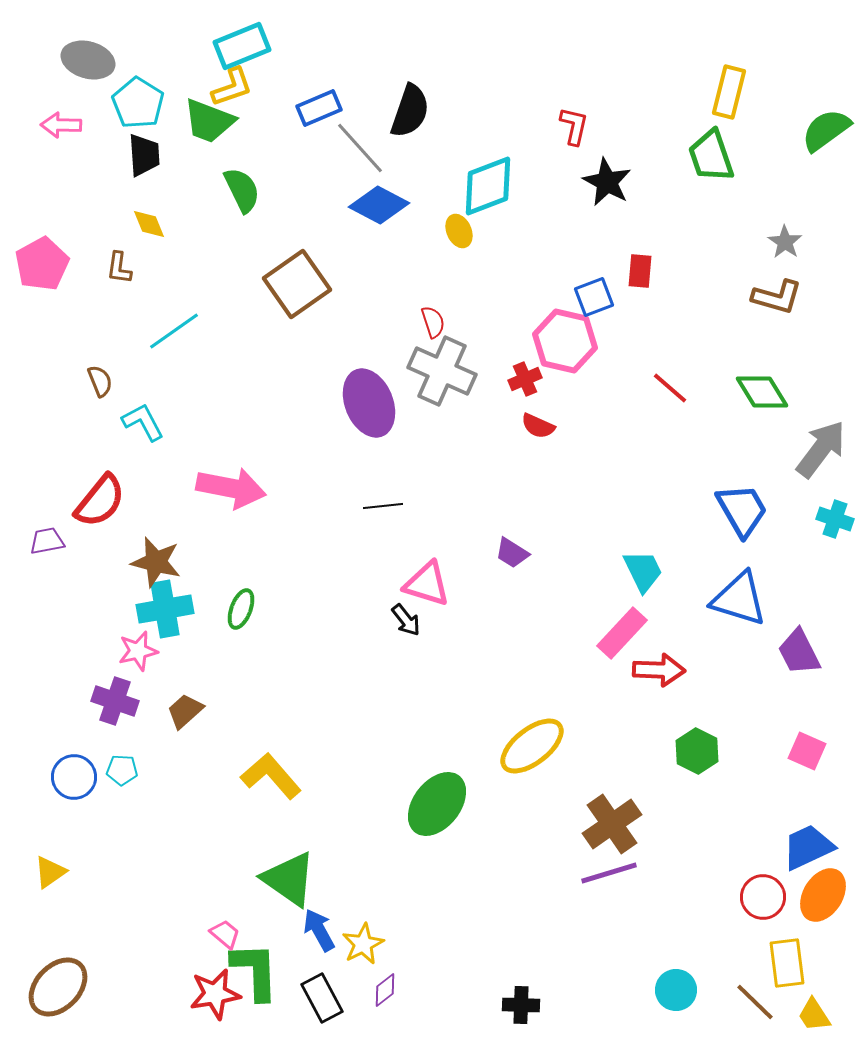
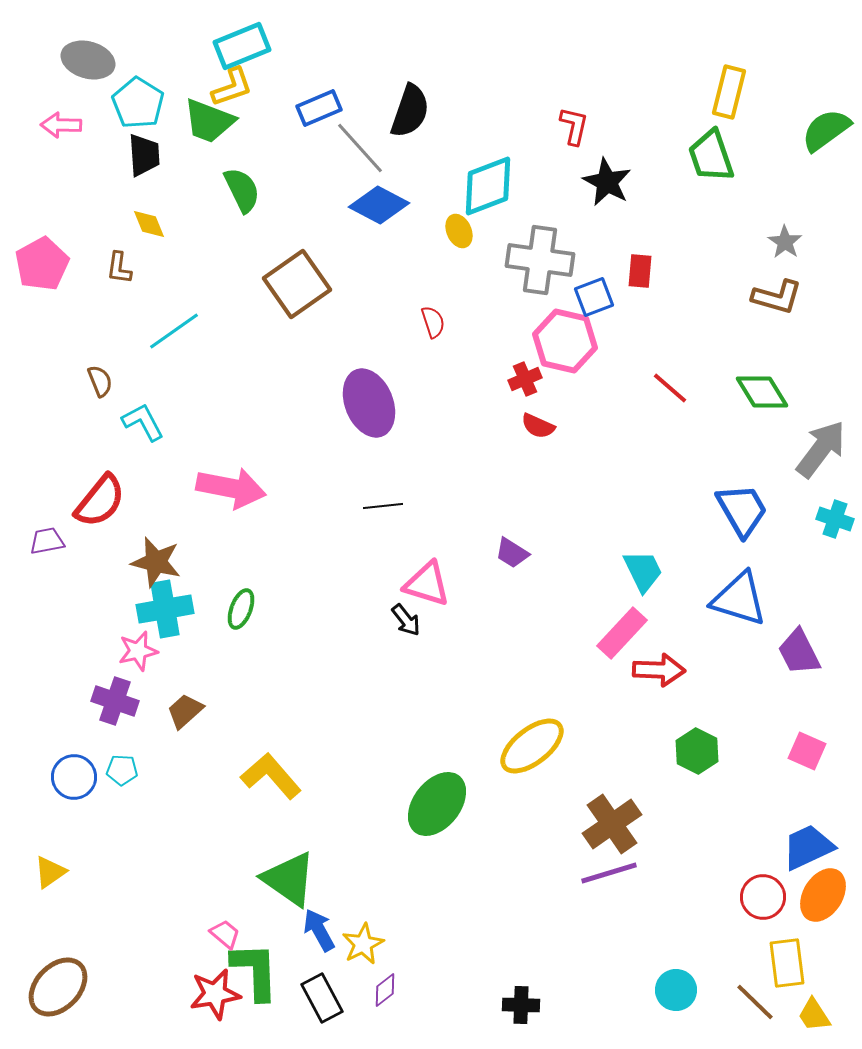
gray cross at (442, 371): moved 98 px right, 111 px up; rotated 16 degrees counterclockwise
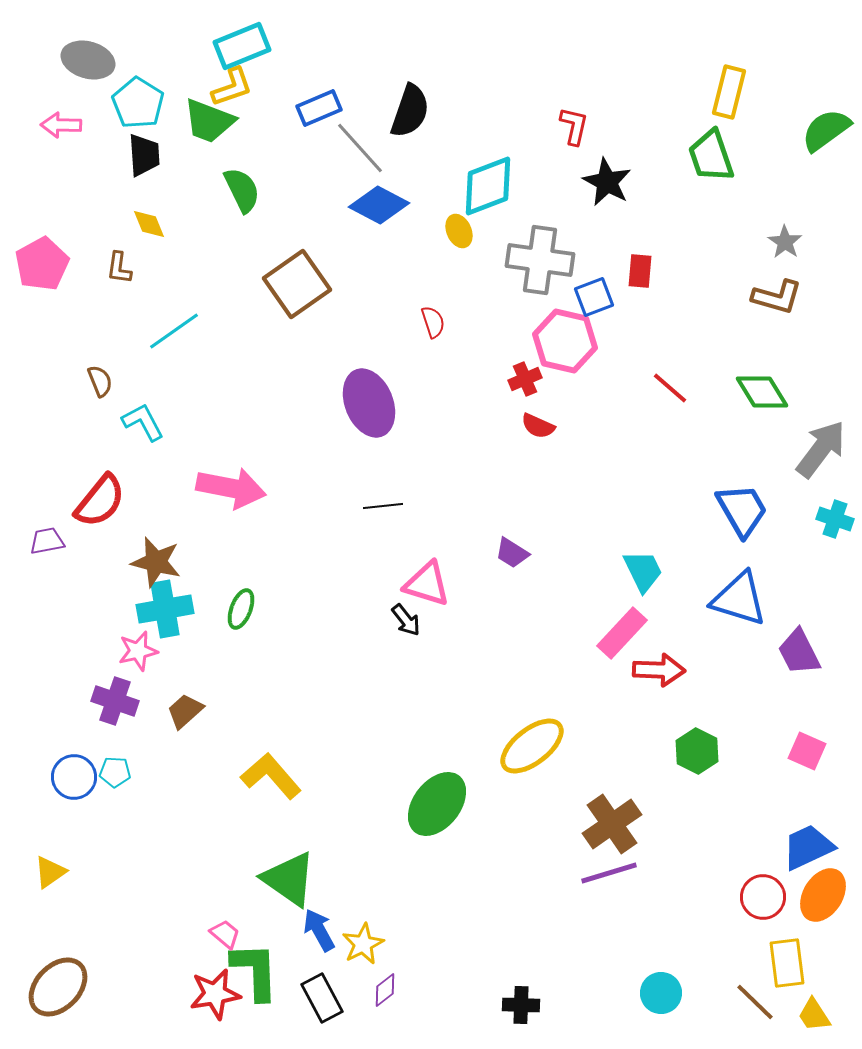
cyan pentagon at (122, 770): moved 7 px left, 2 px down
cyan circle at (676, 990): moved 15 px left, 3 px down
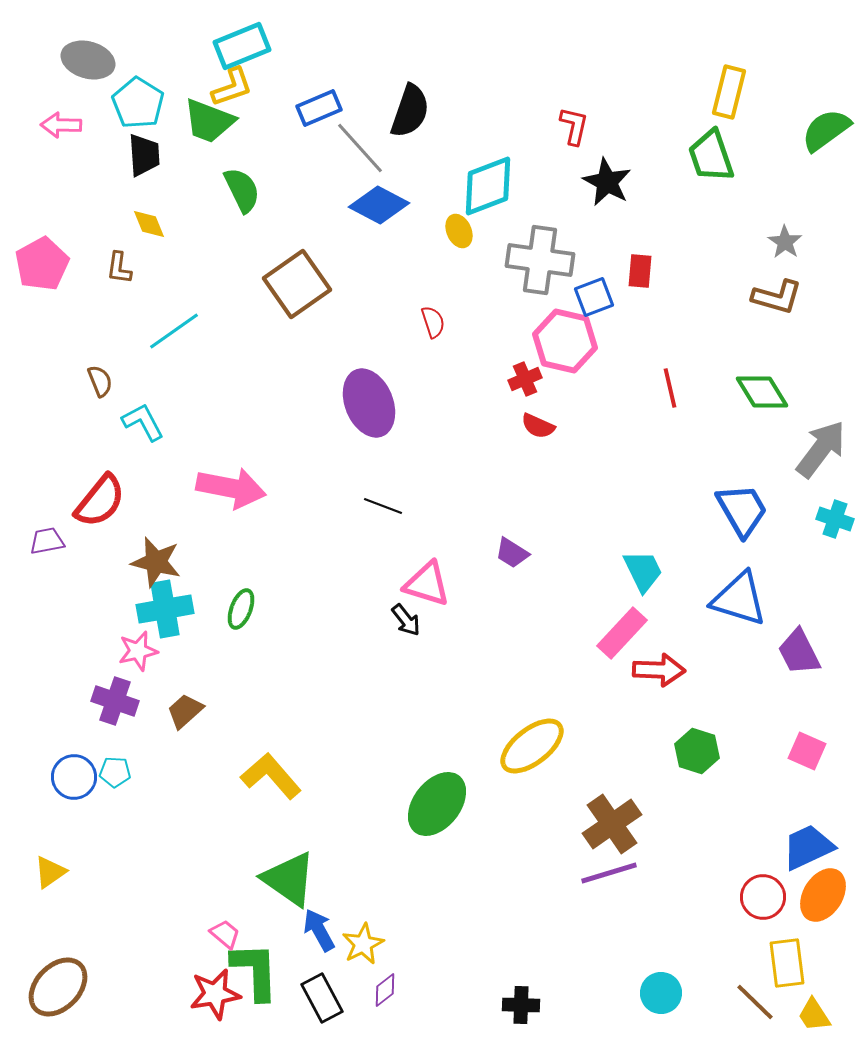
red line at (670, 388): rotated 36 degrees clockwise
black line at (383, 506): rotated 27 degrees clockwise
green hexagon at (697, 751): rotated 9 degrees counterclockwise
